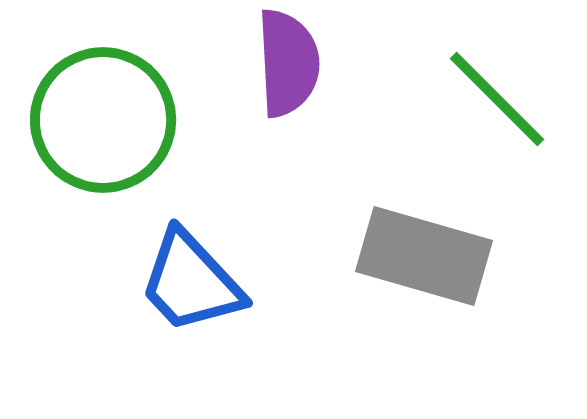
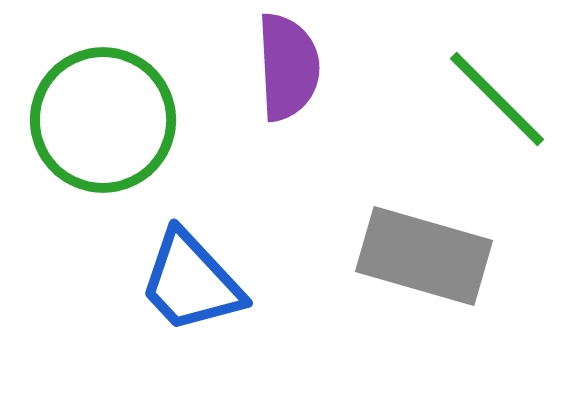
purple semicircle: moved 4 px down
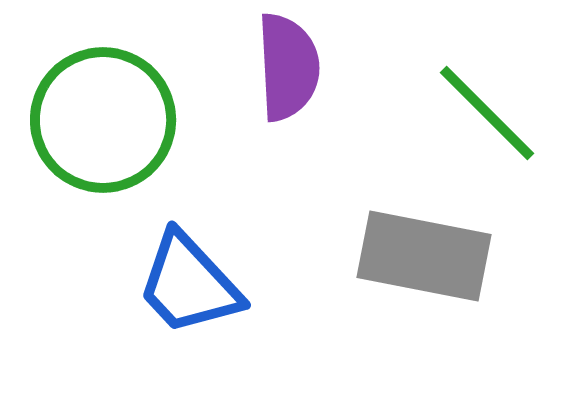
green line: moved 10 px left, 14 px down
gray rectangle: rotated 5 degrees counterclockwise
blue trapezoid: moved 2 px left, 2 px down
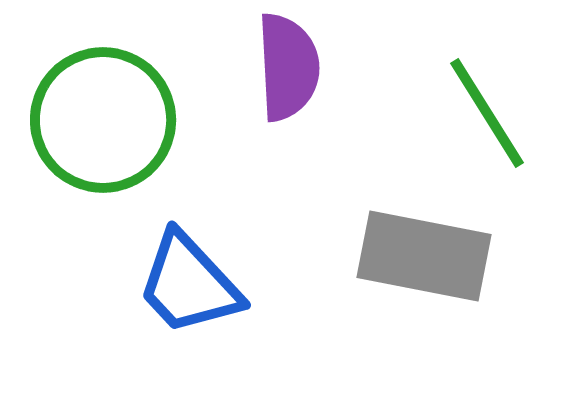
green line: rotated 13 degrees clockwise
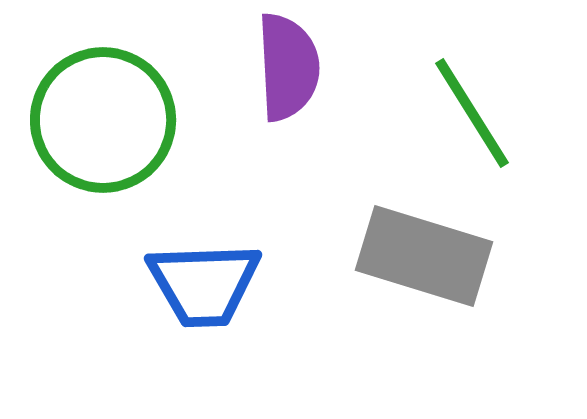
green line: moved 15 px left
gray rectangle: rotated 6 degrees clockwise
blue trapezoid: moved 15 px right; rotated 49 degrees counterclockwise
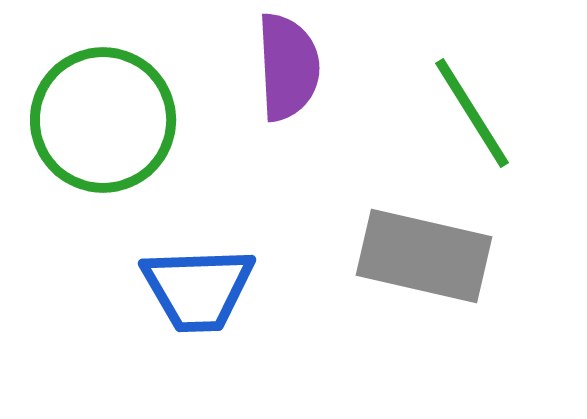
gray rectangle: rotated 4 degrees counterclockwise
blue trapezoid: moved 6 px left, 5 px down
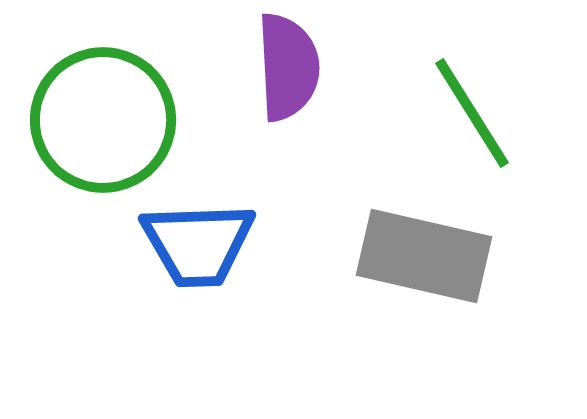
blue trapezoid: moved 45 px up
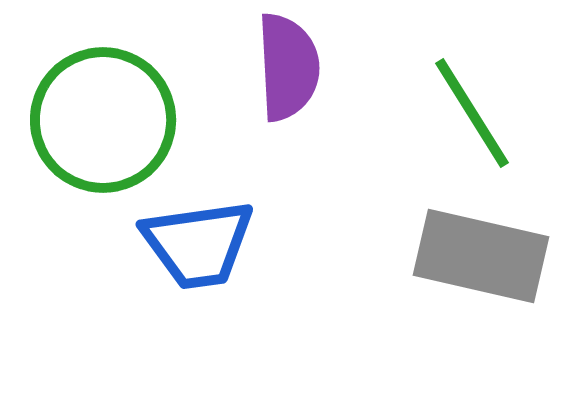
blue trapezoid: rotated 6 degrees counterclockwise
gray rectangle: moved 57 px right
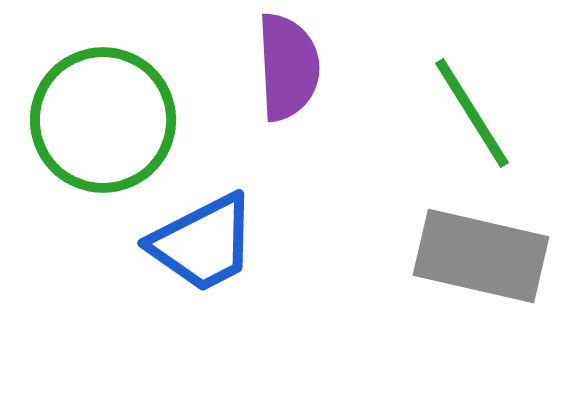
blue trapezoid: moved 5 px right, 1 px up; rotated 19 degrees counterclockwise
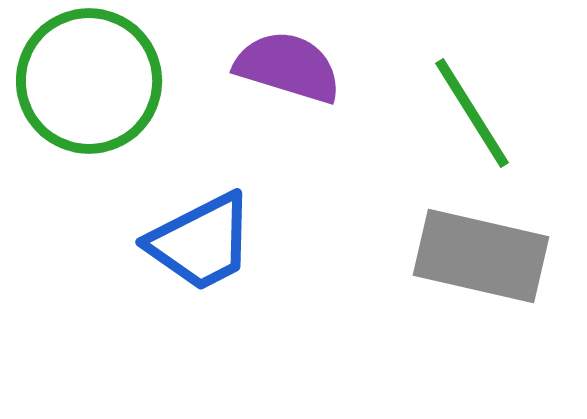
purple semicircle: rotated 70 degrees counterclockwise
green circle: moved 14 px left, 39 px up
blue trapezoid: moved 2 px left, 1 px up
